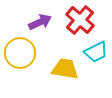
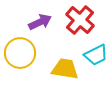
cyan trapezoid: moved 3 px down
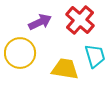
cyan trapezoid: moved 1 px left, 1 px down; rotated 80 degrees counterclockwise
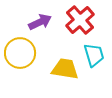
red cross: rotated 8 degrees clockwise
cyan trapezoid: moved 1 px left, 1 px up
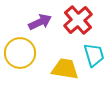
red cross: moved 2 px left
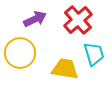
purple arrow: moved 5 px left, 3 px up
cyan trapezoid: moved 1 px up
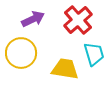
purple arrow: moved 2 px left
yellow circle: moved 1 px right
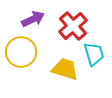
red cross: moved 5 px left, 6 px down
yellow circle: moved 1 px up
yellow trapezoid: rotated 8 degrees clockwise
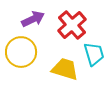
red cross: moved 1 px left, 1 px up
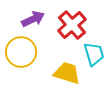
yellow trapezoid: moved 2 px right, 4 px down
